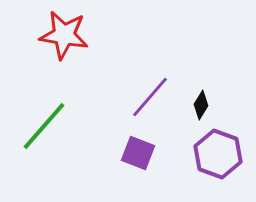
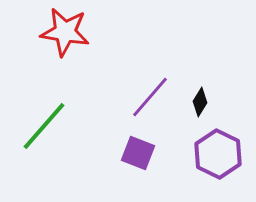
red star: moved 1 px right, 3 px up
black diamond: moved 1 px left, 3 px up
purple hexagon: rotated 6 degrees clockwise
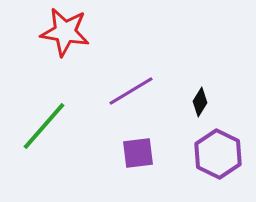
purple line: moved 19 px left, 6 px up; rotated 18 degrees clockwise
purple square: rotated 28 degrees counterclockwise
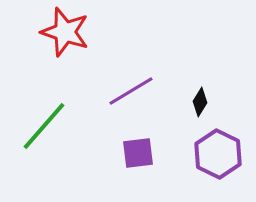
red star: rotated 9 degrees clockwise
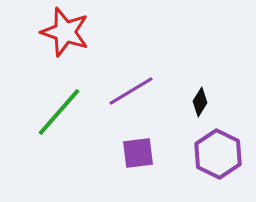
green line: moved 15 px right, 14 px up
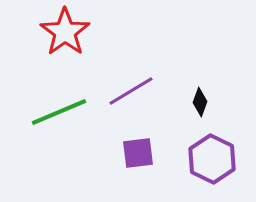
red star: rotated 18 degrees clockwise
black diamond: rotated 12 degrees counterclockwise
green line: rotated 26 degrees clockwise
purple hexagon: moved 6 px left, 5 px down
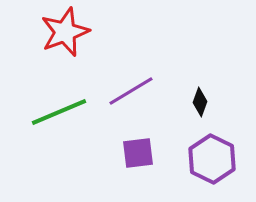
red star: rotated 15 degrees clockwise
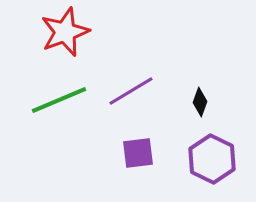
green line: moved 12 px up
